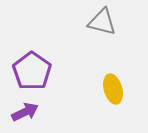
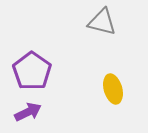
purple arrow: moved 3 px right
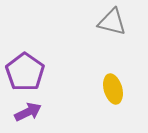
gray triangle: moved 10 px right
purple pentagon: moved 7 px left, 1 px down
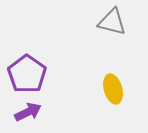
purple pentagon: moved 2 px right, 2 px down
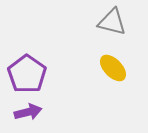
yellow ellipse: moved 21 px up; rotated 28 degrees counterclockwise
purple arrow: rotated 12 degrees clockwise
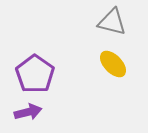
yellow ellipse: moved 4 px up
purple pentagon: moved 8 px right
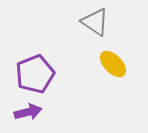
gray triangle: moved 17 px left; rotated 20 degrees clockwise
purple pentagon: rotated 15 degrees clockwise
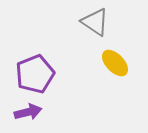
yellow ellipse: moved 2 px right, 1 px up
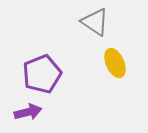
yellow ellipse: rotated 20 degrees clockwise
purple pentagon: moved 7 px right
